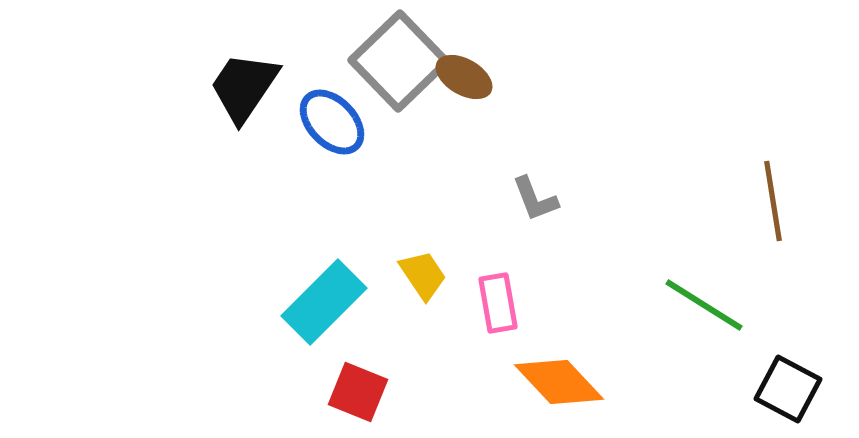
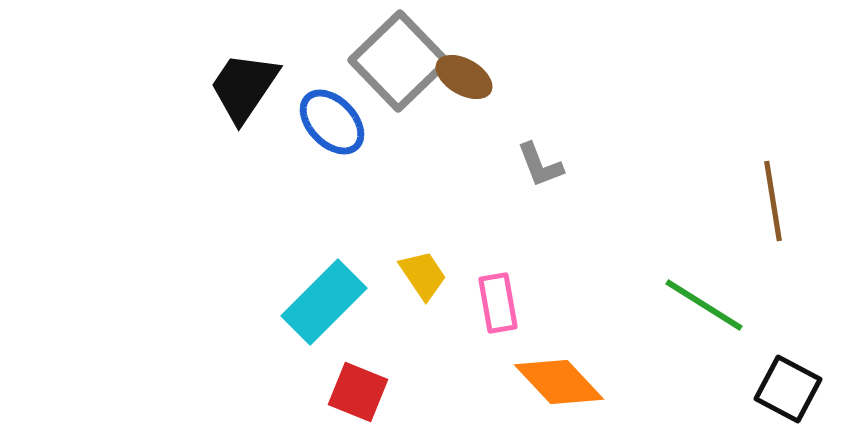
gray L-shape: moved 5 px right, 34 px up
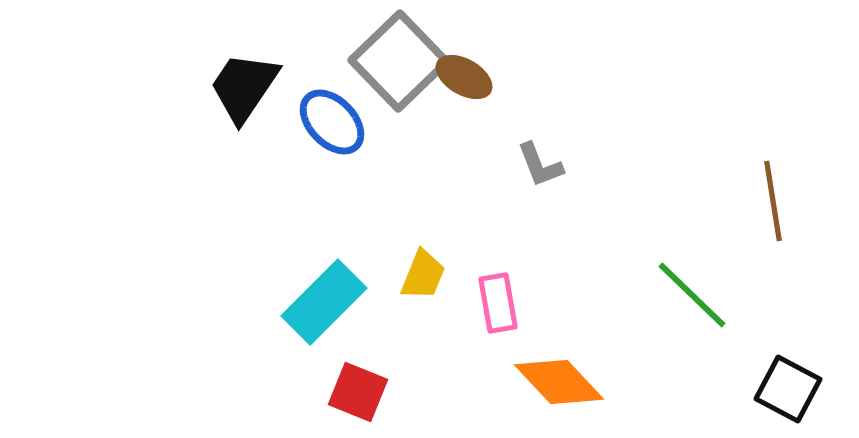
yellow trapezoid: rotated 56 degrees clockwise
green line: moved 12 px left, 10 px up; rotated 12 degrees clockwise
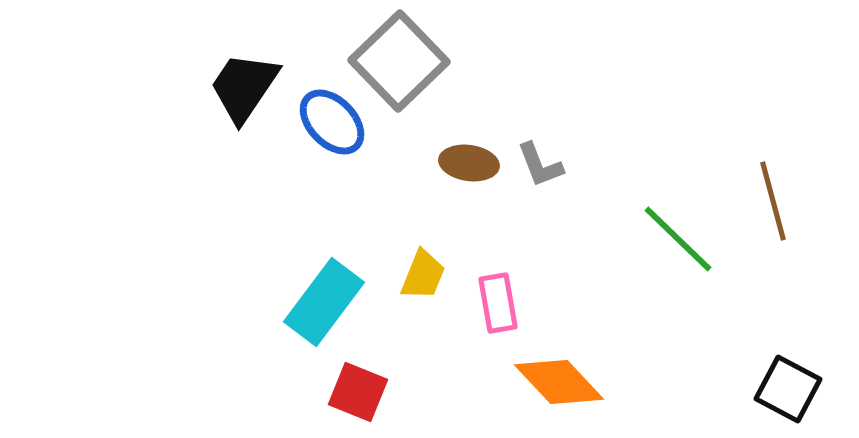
brown ellipse: moved 5 px right, 86 px down; rotated 22 degrees counterclockwise
brown line: rotated 6 degrees counterclockwise
green line: moved 14 px left, 56 px up
cyan rectangle: rotated 8 degrees counterclockwise
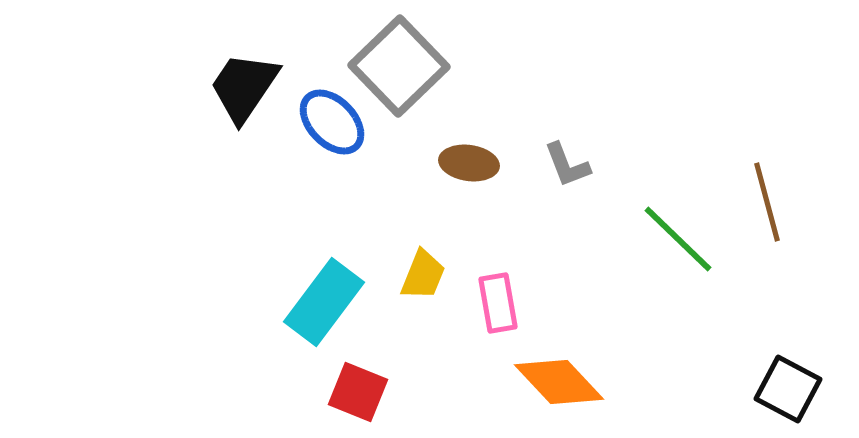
gray square: moved 5 px down
gray L-shape: moved 27 px right
brown line: moved 6 px left, 1 px down
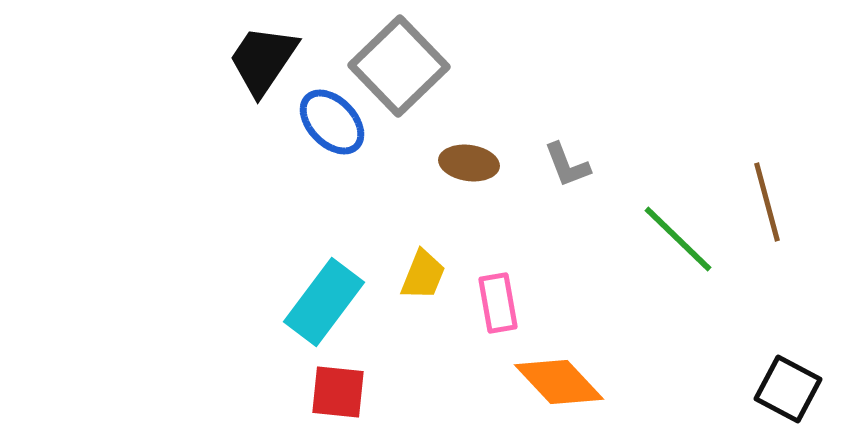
black trapezoid: moved 19 px right, 27 px up
red square: moved 20 px left; rotated 16 degrees counterclockwise
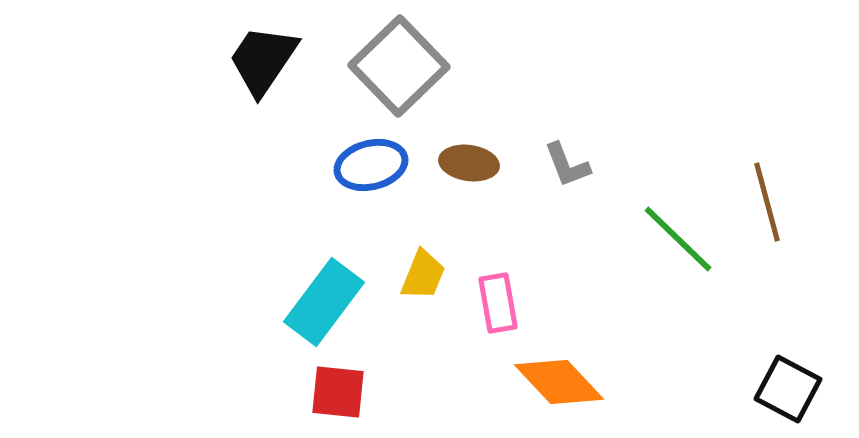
blue ellipse: moved 39 px right, 43 px down; rotated 60 degrees counterclockwise
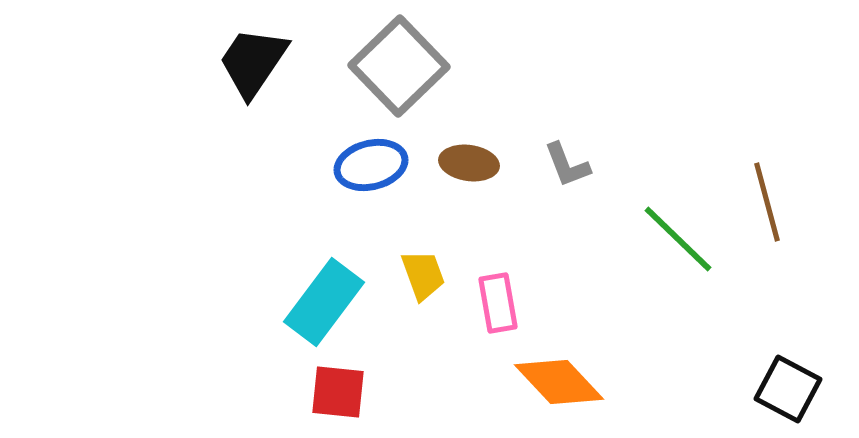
black trapezoid: moved 10 px left, 2 px down
yellow trapezoid: rotated 42 degrees counterclockwise
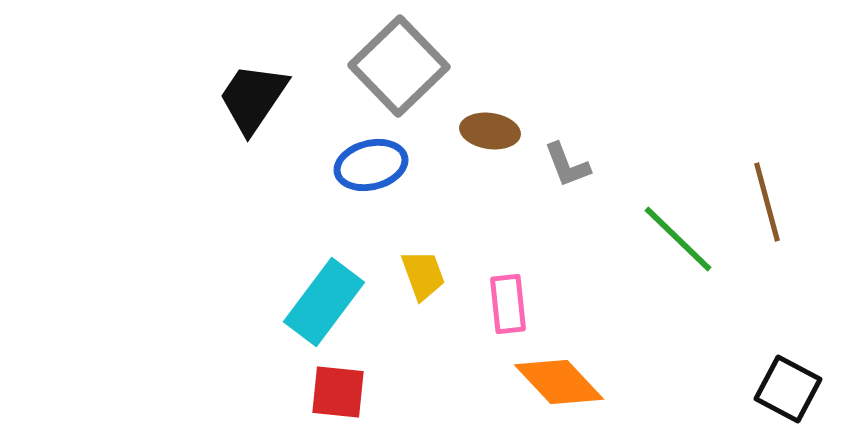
black trapezoid: moved 36 px down
brown ellipse: moved 21 px right, 32 px up
pink rectangle: moved 10 px right, 1 px down; rotated 4 degrees clockwise
